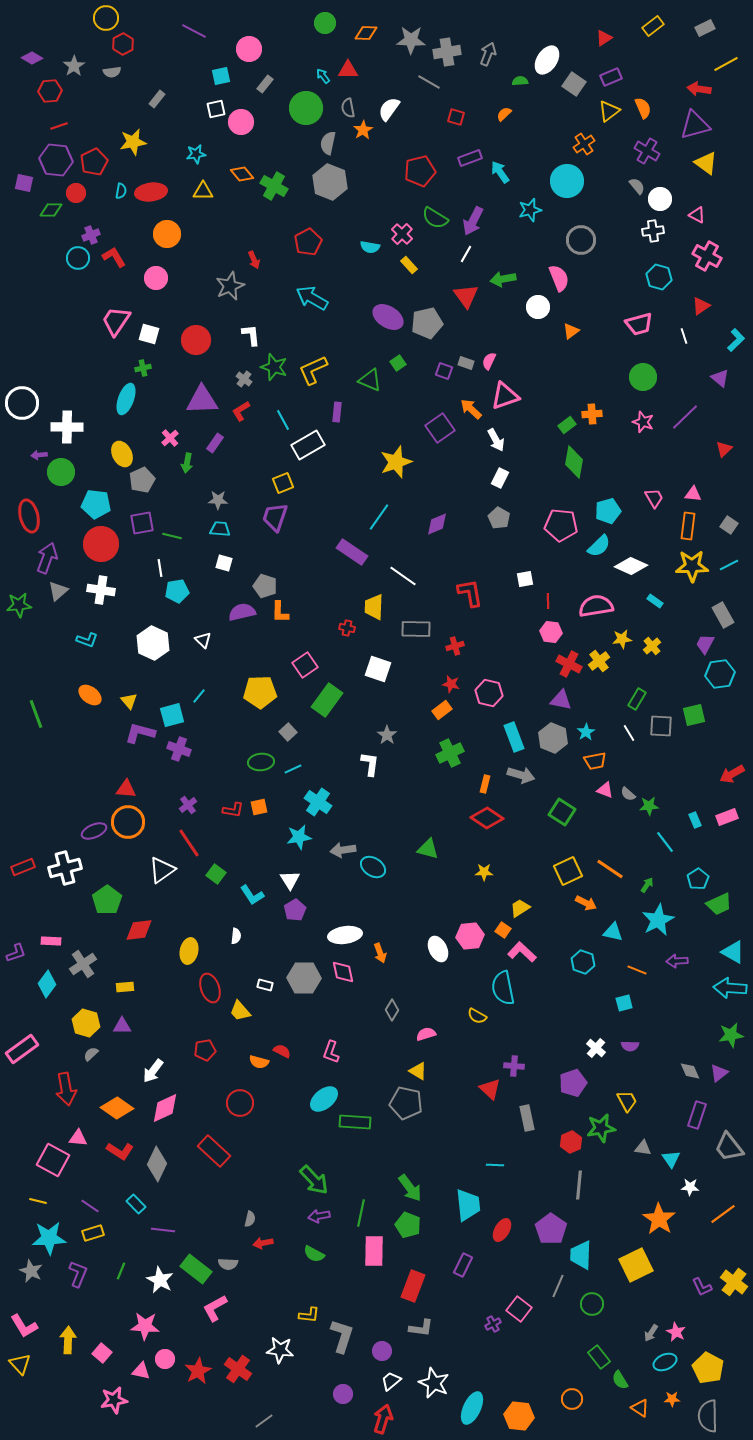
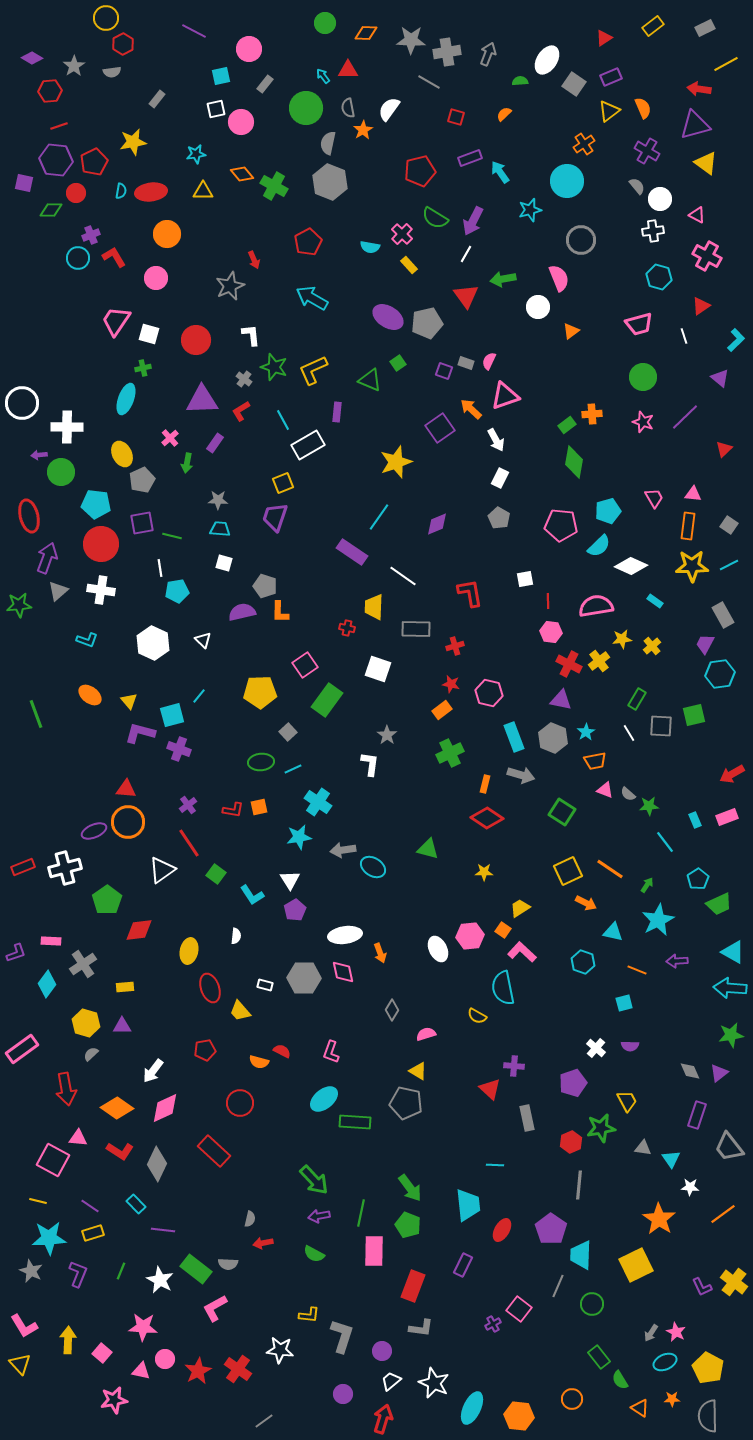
pink star at (145, 1326): moved 2 px left, 1 px down
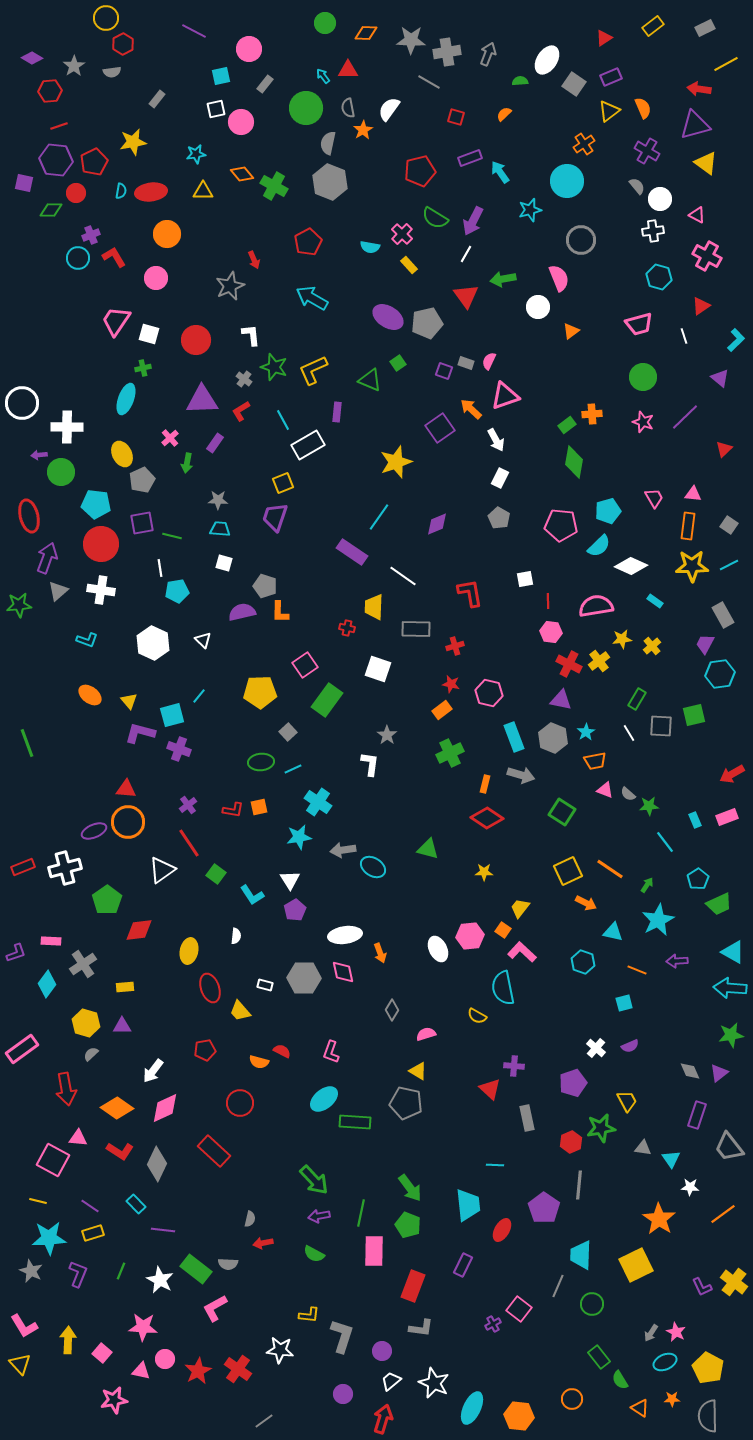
green line at (36, 714): moved 9 px left, 29 px down
yellow trapezoid at (520, 908): rotated 20 degrees counterclockwise
purple semicircle at (630, 1046): rotated 24 degrees counterclockwise
purple pentagon at (551, 1229): moved 7 px left, 21 px up
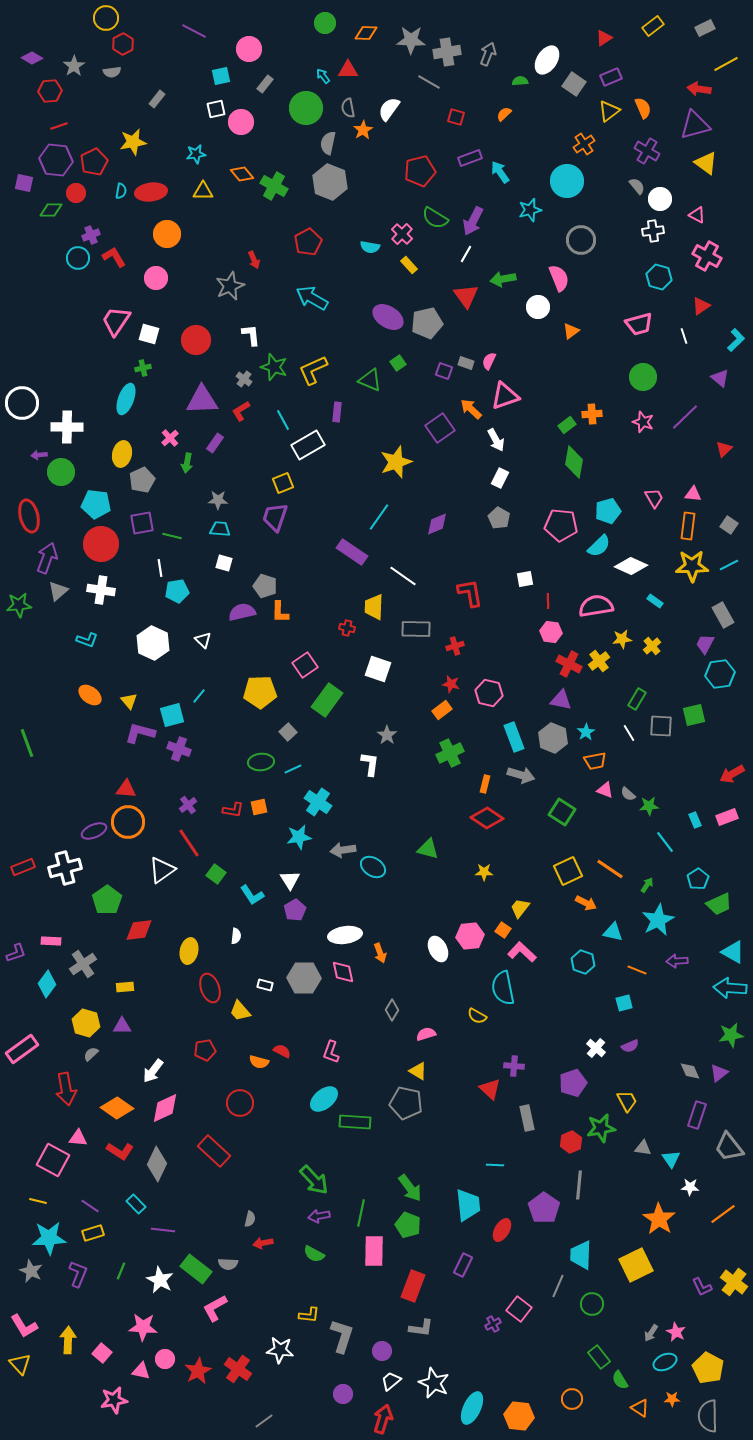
yellow ellipse at (122, 454): rotated 40 degrees clockwise
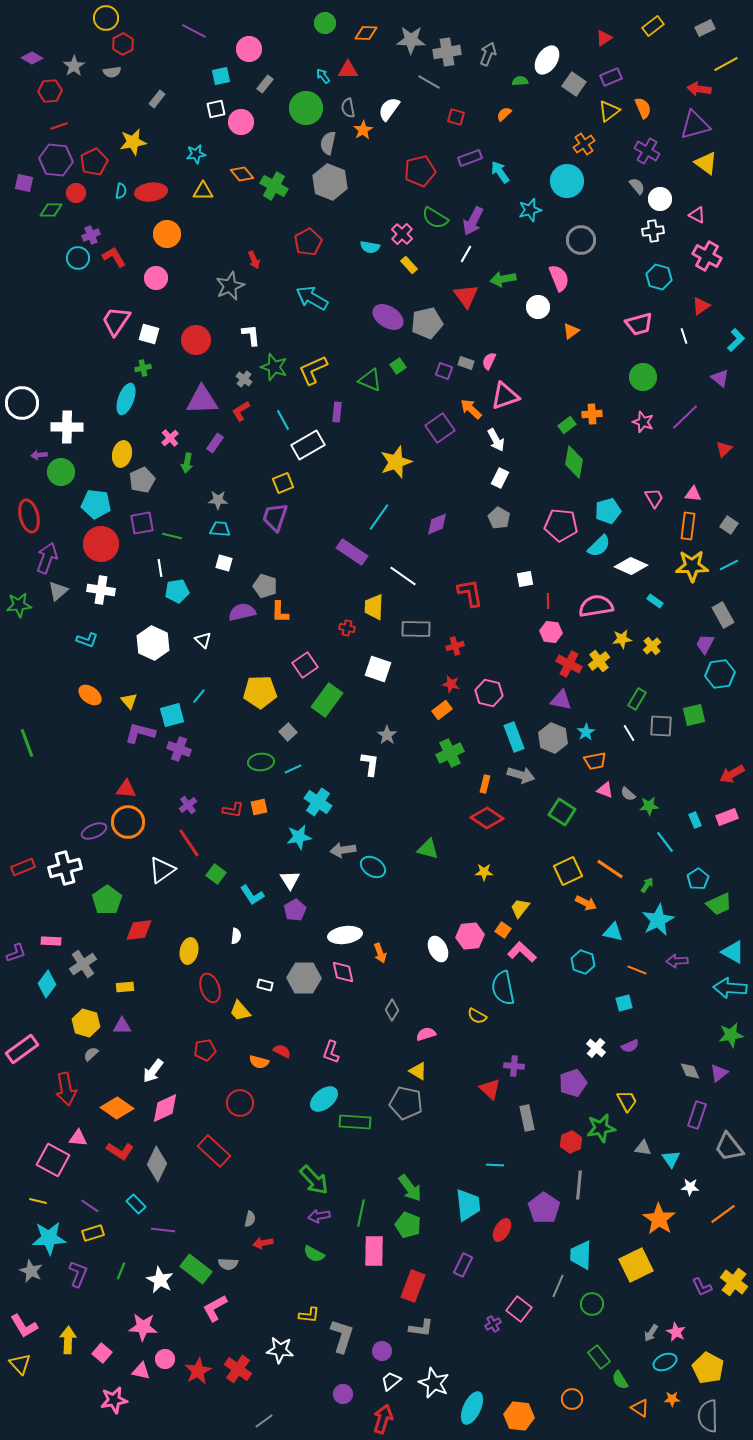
green square at (398, 363): moved 3 px down
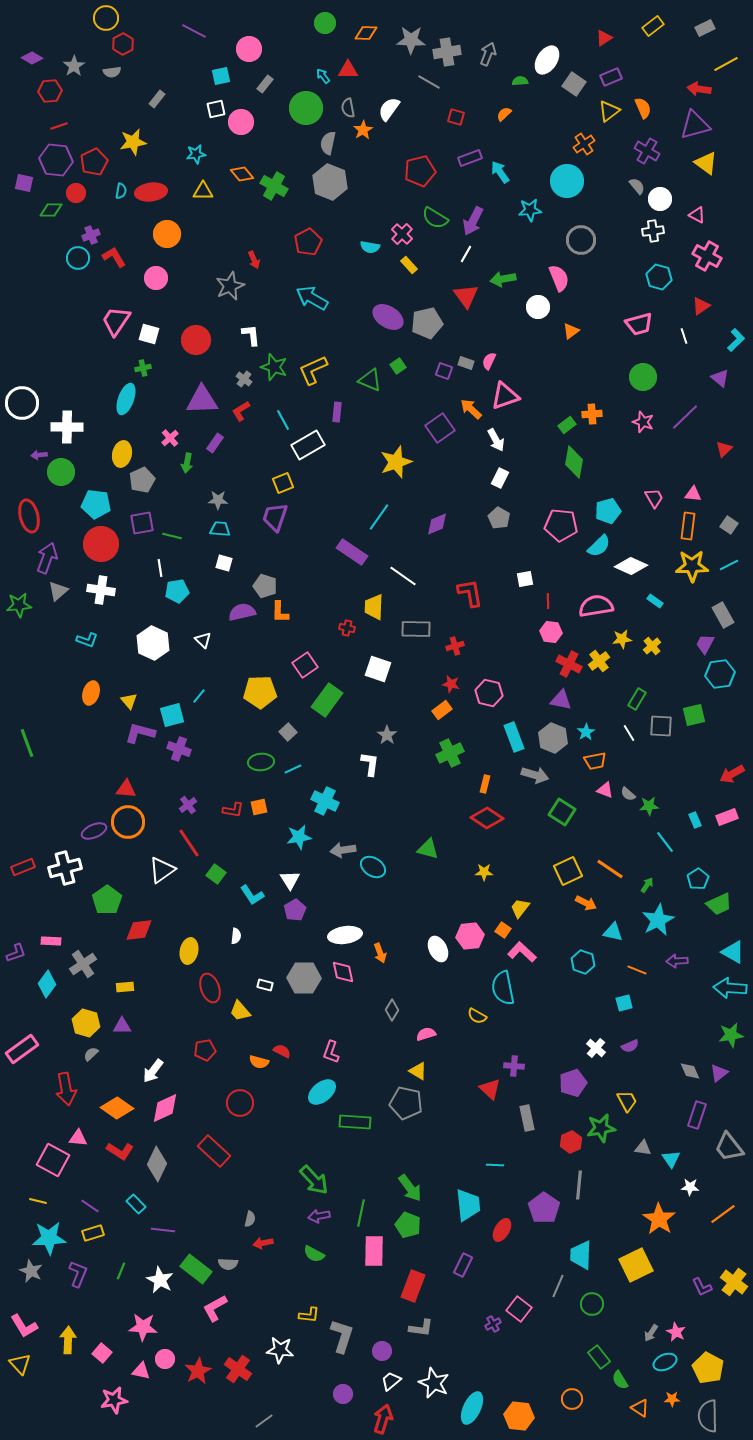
cyan star at (530, 210): rotated 10 degrees clockwise
orange ellipse at (90, 695): moved 1 px right, 2 px up; rotated 70 degrees clockwise
gray arrow at (521, 775): moved 14 px right
cyan cross at (318, 802): moved 7 px right, 1 px up; rotated 8 degrees counterclockwise
cyan ellipse at (324, 1099): moved 2 px left, 7 px up
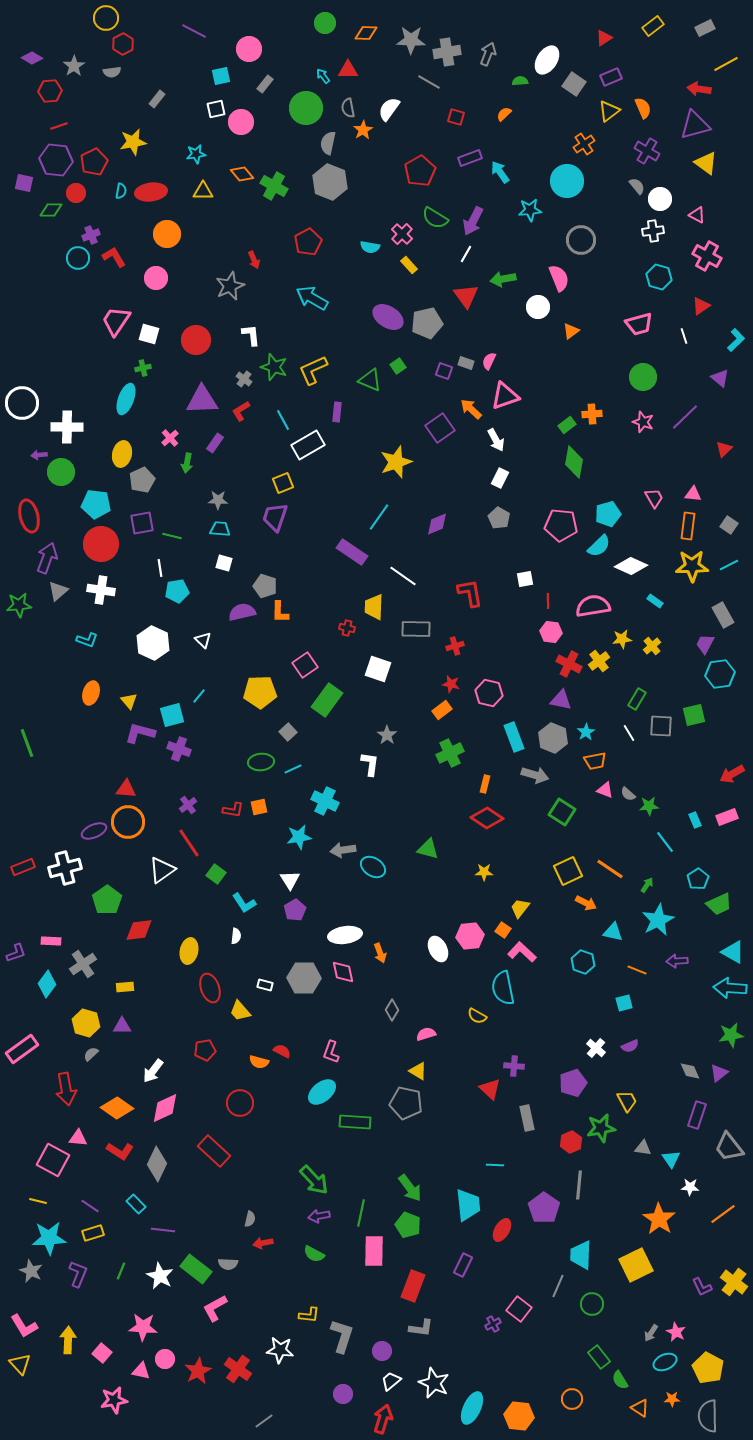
red pentagon at (420, 171): rotated 16 degrees counterclockwise
cyan pentagon at (608, 511): moved 3 px down
pink semicircle at (596, 606): moved 3 px left
cyan L-shape at (252, 895): moved 8 px left, 8 px down
white star at (160, 1280): moved 4 px up
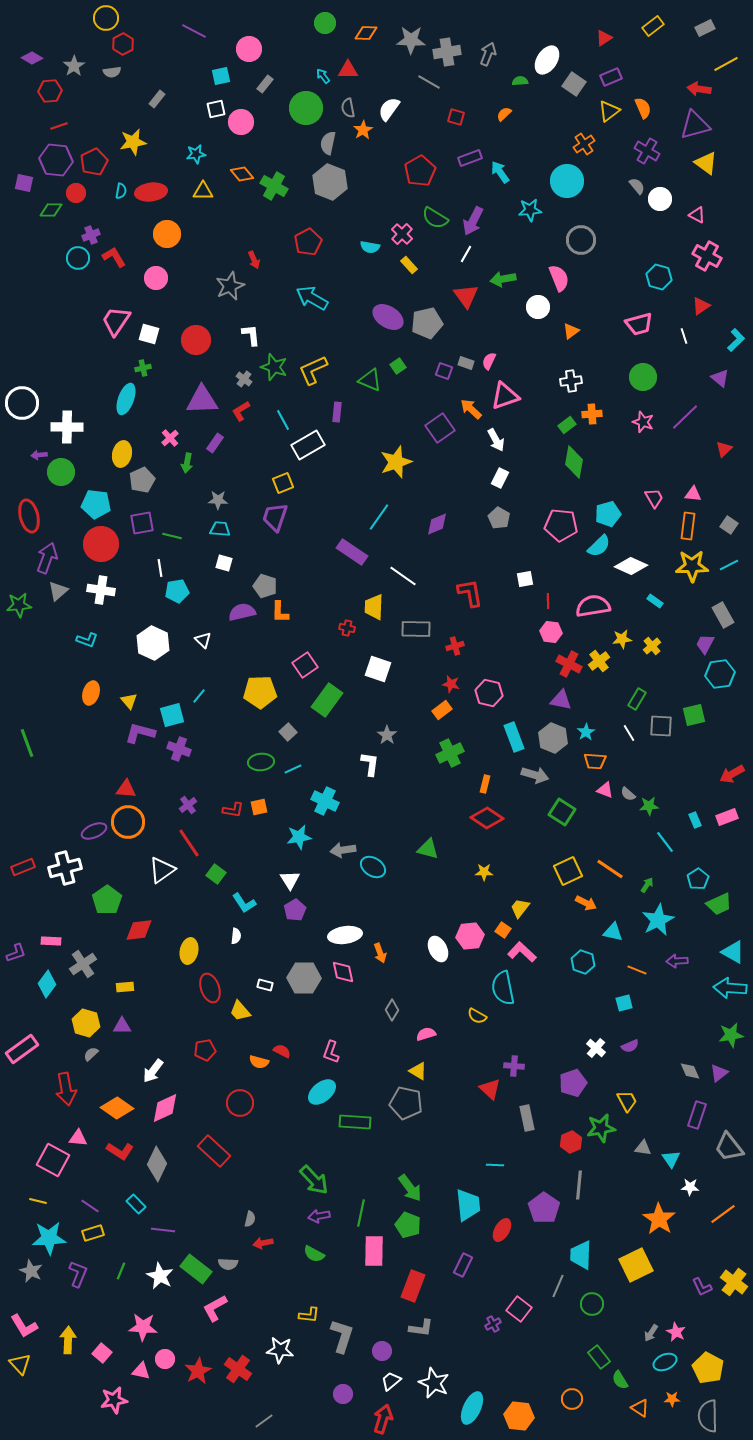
white cross at (653, 231): moved 82 px left, 150 px down
orange trapezoid at (595, 761): rotated 15 degrees clockwise
